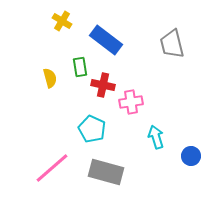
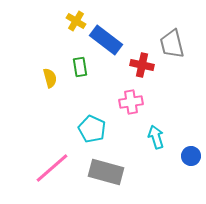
yellow cross: moved 14 px right
red cross: moved 39 px right, 20 px up
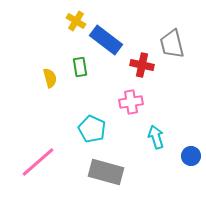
pink line: moved 14 px left, 6 px up
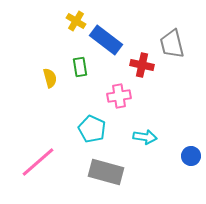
pink cross: moved 12 px left, 6 px up
cyan arrow: moved 11 px left; rotated 115 degrees clockwise
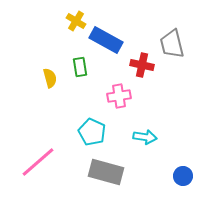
blue rectangle: rotated 8 degrees counterclockwise
cyan pentagon: moved 3 px down
blue circle: moved 8 px left, 20 px down
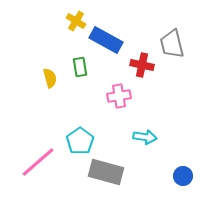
cyan pentagon: moved 12 px left, 9 px down; rotated 12 degrees clockwise
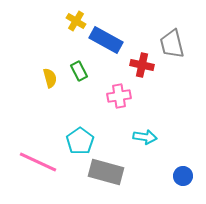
green rectangle: moved 1 px left, 4 px down; rotated 18 degrees counterclockwise
pink line: rotated 66 degrees clockwise
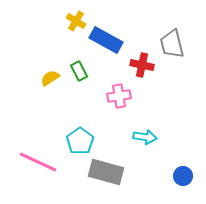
yellow semicircle: rotated 108 degrees counterclockwise
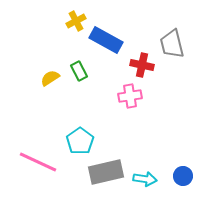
yellow cross: rotated 30 degrees clockwise
pink cross: moved 11 px right
cyan arrow: moved 42 px down
gray rectangle: rotated 28 degrees counterclockwise
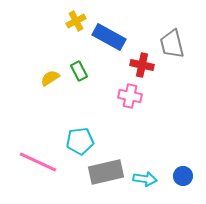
blue rectangle: moved 3 px right, 3 px up
pink cross: rotated 20 degrees clockwise
cyan pentagon: rotated 28 degrees clockwise
